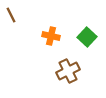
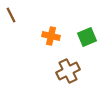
green square: rotated 24 degrees clockwise
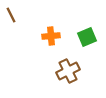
orange cross: rotated 18 degrees counterclockwise
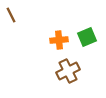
orange cross: moved 8 px right, 4 px down
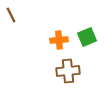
brown cross: rotated 20 degrees clockwise
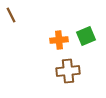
green square: moved 1 px left, 1 px up
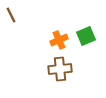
orange cross: rotated 18 degrees counterclockwise
brown cross: moved 8 px left, 2 px up
